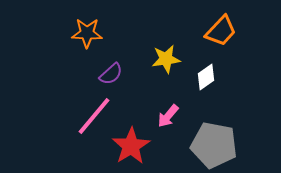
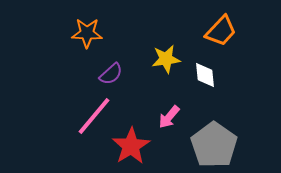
white diamond: moved 1 px left, 2 px up; rotated 60 degrees counterclockwise
pink arrow: moved 1 px right, 1 px down
gray pentagon: rotated 24 degrees clockwise
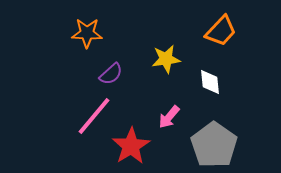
white diamond: moved 5 px right, 7 px down
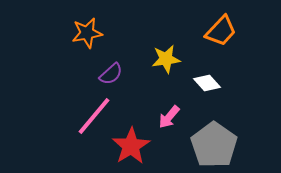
orange star: rotated 12 degrees counterclockwise
white diamond: moved 3 px left, 1 px down; rotated 36 degrees counterclockwise
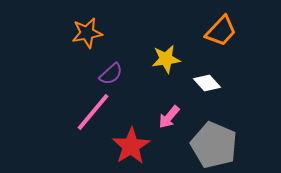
pink line: moved 1 px left, 4 px up
gray pentagon: rotated 12 degrees counterclockwise
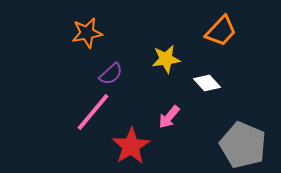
gray pentagon: moved 29 px right
